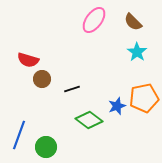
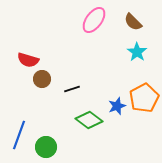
orange pentagon: rotated 16 degrees counterclockwise
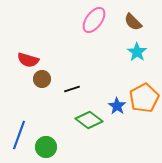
blue star: rotated 18 degrees counterclockwise
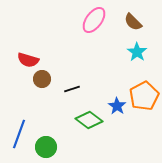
orange pentagon: moved 2 px up
blue line: moved 1 px up
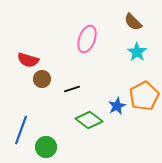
pink ellipse: moved 7 px left, 19 px down; rotated 16 degrees counterclockwise
blue star: rotated 12 degrees clockwise
blue line: moved 2 px right, 4 px up
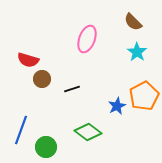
green diamond: moved 1 px left, 12 px down
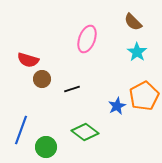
green diamond: moved 3 px left
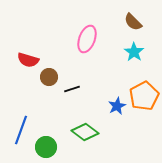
cyan star: moved 3 px left
brown circle: moved 7 px right, 2 px up
